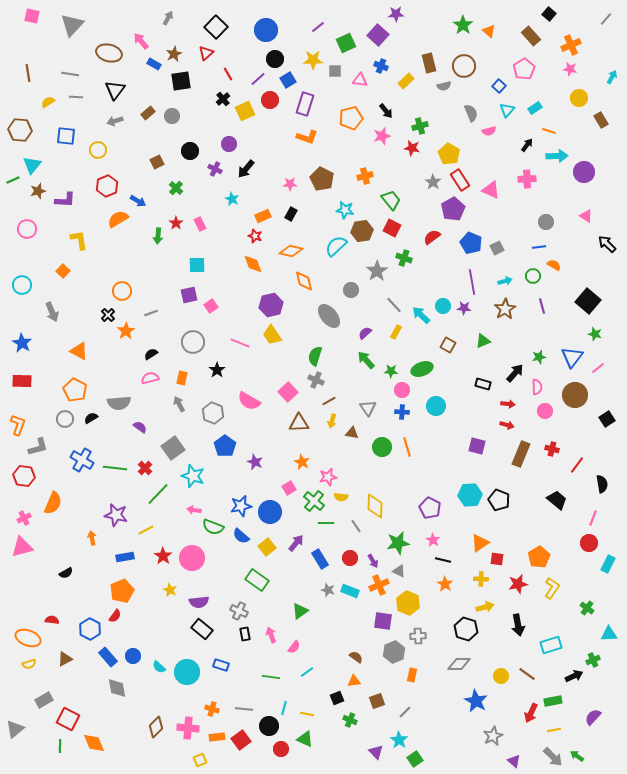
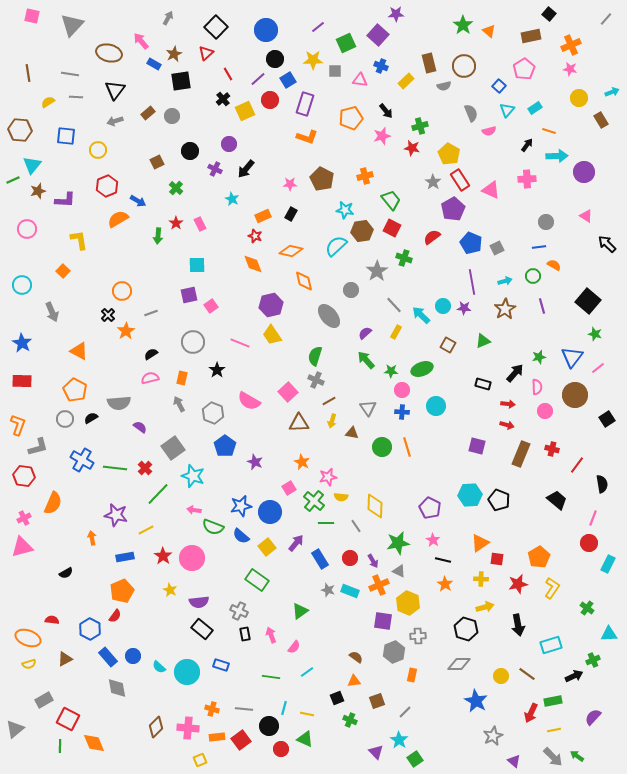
brown rectangle at (531, 36): rotated 60 degrees counterclockwise
cyan arrow at (612, 77): moved 15 px down; rotated 40 degrees clockwise
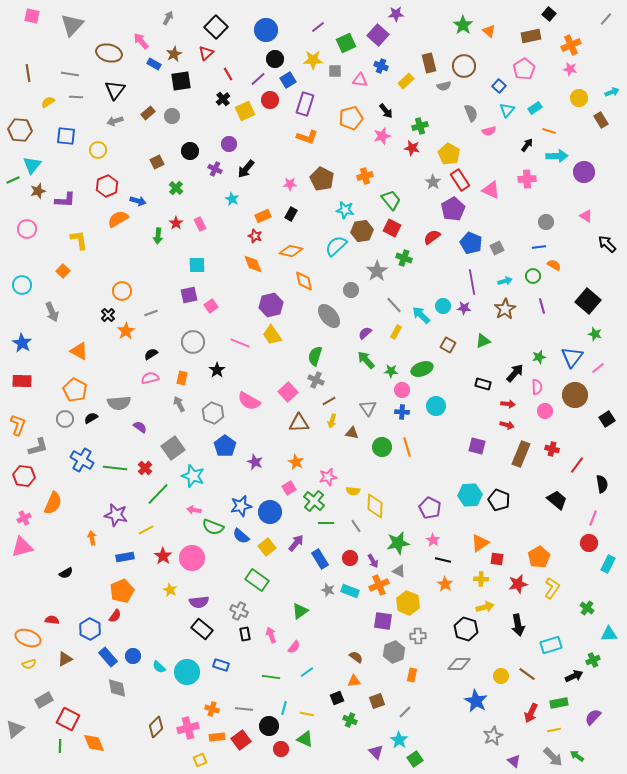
blue arrow at (138, 201): rotated 14 degrees counterclockwise
orange star at (302, 462): moved 6 px left
yellow semicircle at (341, 497): moved 12 px right, 6 px up
green rectangle at (553, 701): moved 6 px right, 2 px down
pink cross at (188, 728): rotated 20 degrees counterclockwise
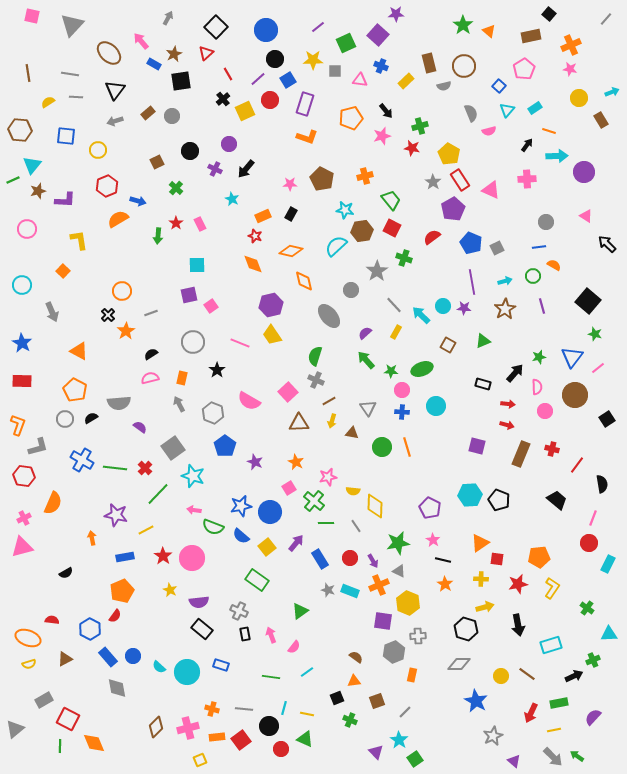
brown ellipse at (109, 53): rotated 30 degrees clockwise
orange pentagon at (539, 557): rotated 25 degrees clockwise
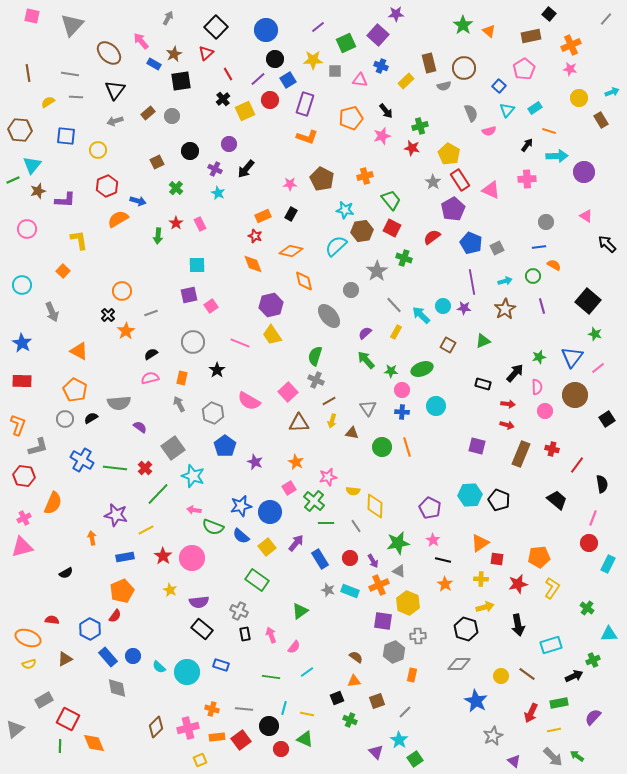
brown circle at (464, 66): moved 2 px down
cyan star at (232, 199): moved 14 px left, 6 px up
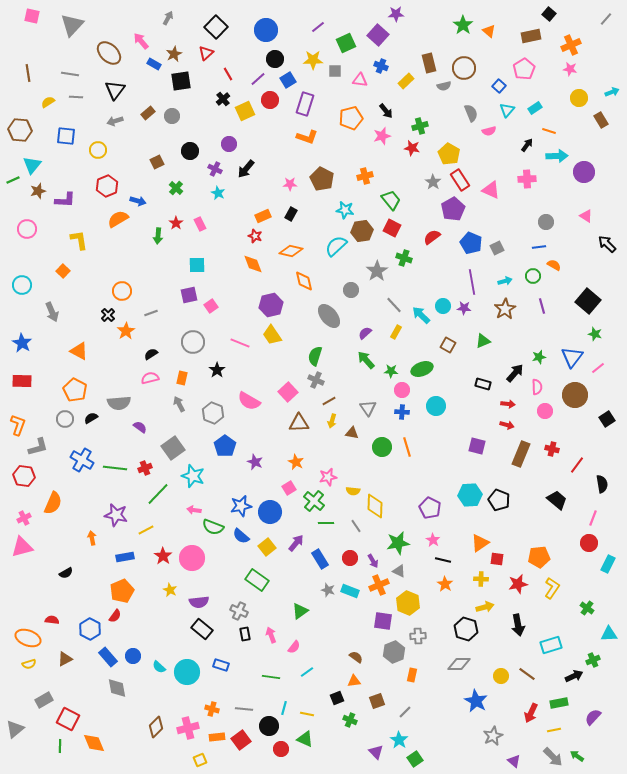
red cross at (145, 468): rotated 24 degrees clockwise
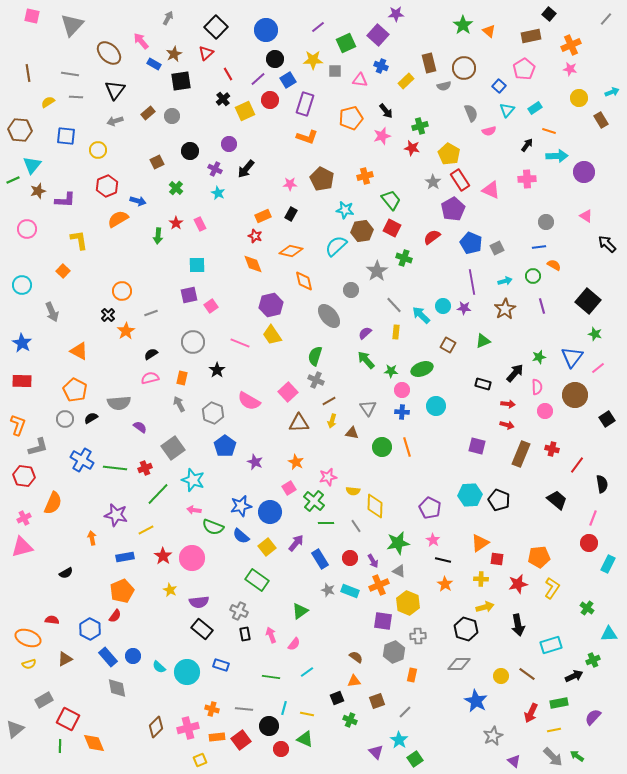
yellow rectangle at (396, 332): rotated 24 degrees counterclockwise
cyan star at (193, 476): moved 4 px down
pink semicircle at (294, 647): moved 3 px up
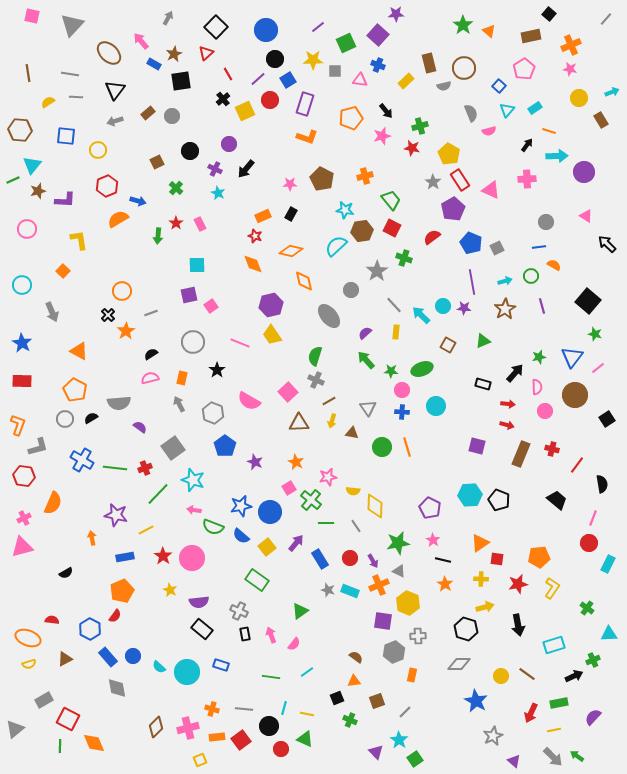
blue cross at (381, 66): moved 3 px left, 1 px up
green circle at (533, 276): moved 2 px left
green cross at (314, 501): moved 3 px left, 1 px up
cyan rectangle at (551, 645): moved 3 px right
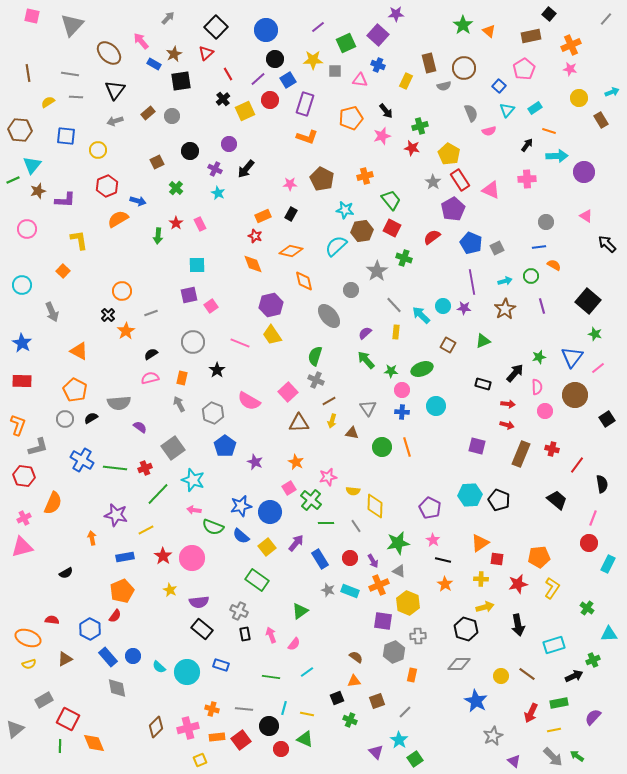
gray arrow at (168, 18): rotated 16 degrees clockwise
yellow rectangle at (406, 81): rotated 21 degrees counterclockwise
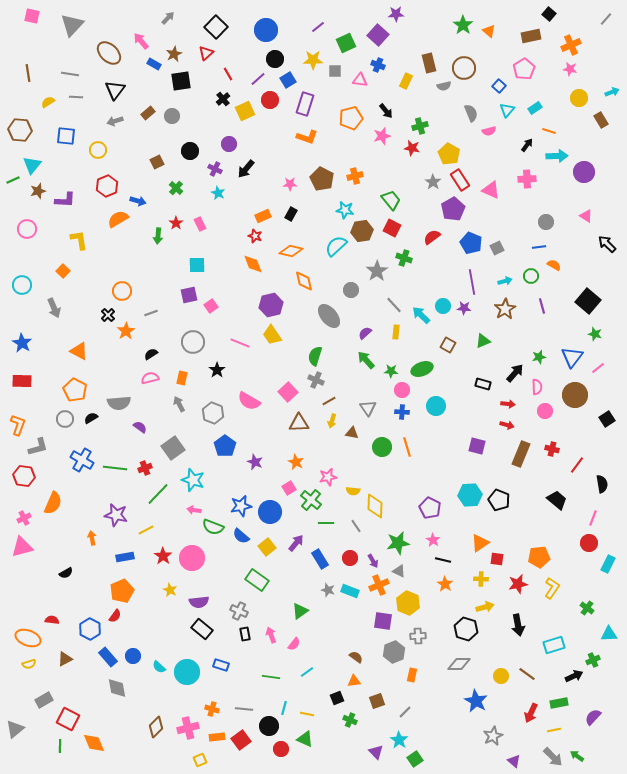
orange cross at (365, 176): moved 10 px left
gray arrow at (52, 312): moved 2 px right, 4 px up
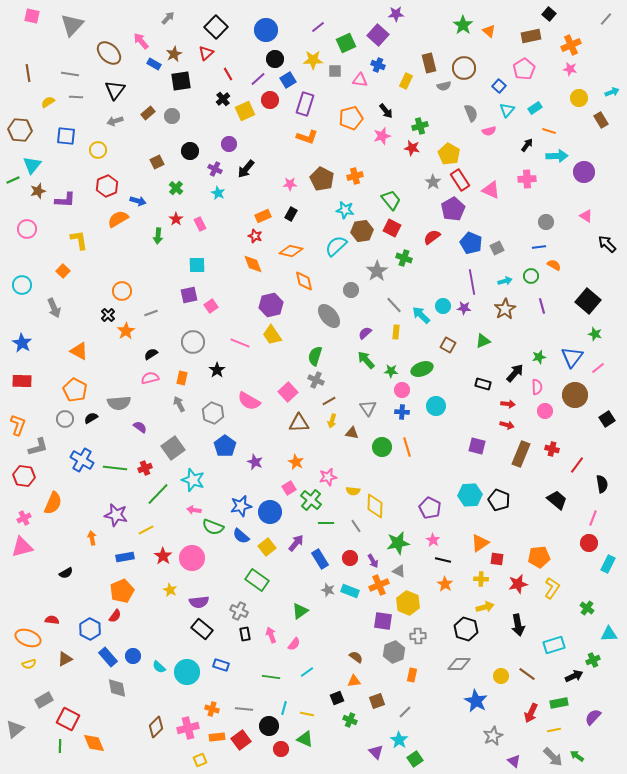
red star at (176, 223): moved 4 px up
